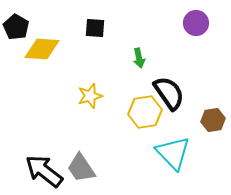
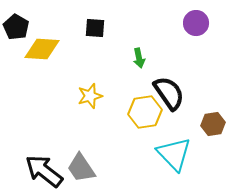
brown hexagon: moved 4 px down
cyan triangle: moved 1 px right, 1 px down
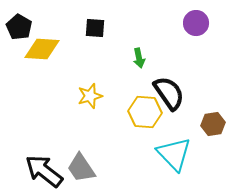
black pentagon: moved 3 px right
yellow hexagon: rotated 12 degrees clockwise
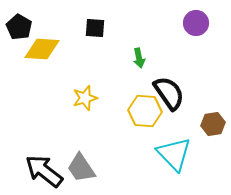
yellow star: moved 5 px left, 2 px down
yellow hexagon: moved 1 px up
